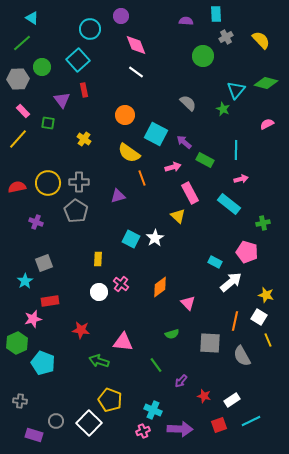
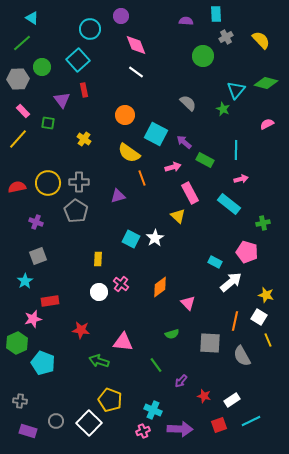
gray square at (44, 263): moved 6 px left, 7 px up
purple rectangle at (34, 435): moved 6 px left, 4 px up
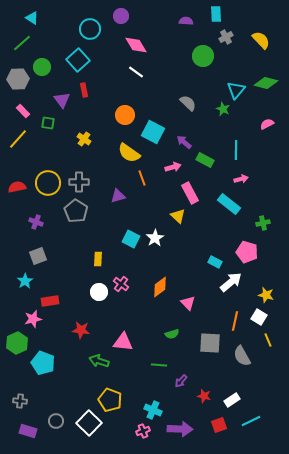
pink diamond at (136, 45): rotated 10 degrees counterclockwise
cyan square at (156, 134): moved 3 px left, 2 px up
green line at (156, 365): moved 3 px right; rotated 49 degrees counterclockwise
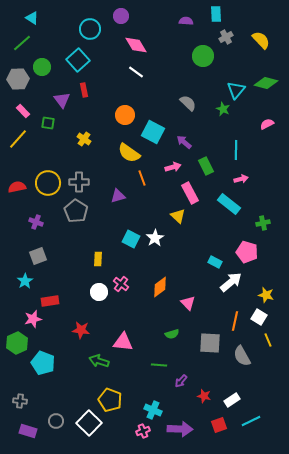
green rectangle at (205, 160): moved 1 px right, 6 px down; rotated 36 degrees clockwise
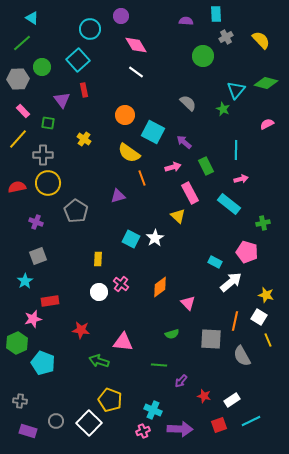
gray cross at (79, 182): moved 36 px left, 27 px up
gray square at (210, 343): moved 1 px right, 4 px up
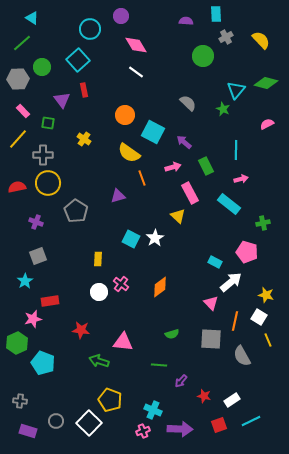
pink triangle at (188, 303): moved 23 px right
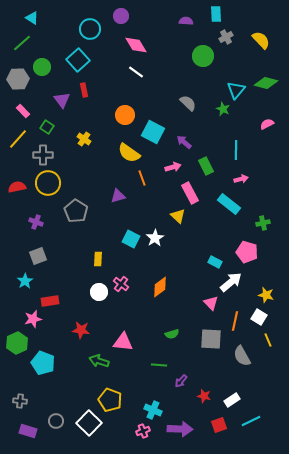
green square at (48, 123): moved 1 px left, 4 px down; rotated 24 degrees clockwise
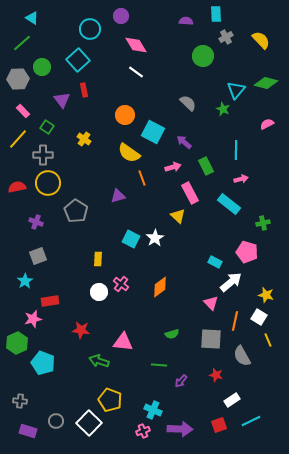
red star at (204, 396): moved 12 px right, 21 px up
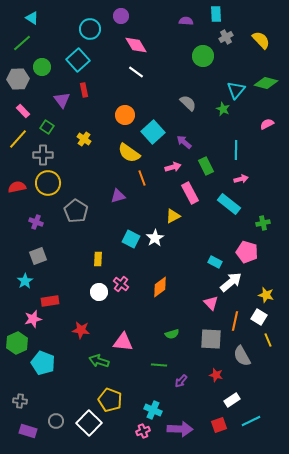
cyan square at (153, 132): rotated 20 degrees clockwise
yellow triangle at (178, 216): moved 5 px left; rotated 49 degrees clockwise
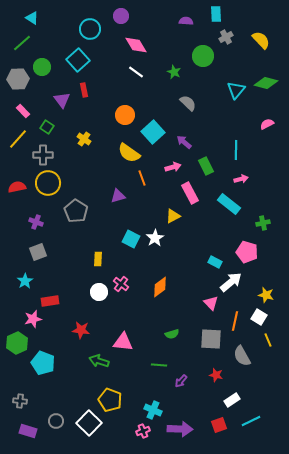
green star at (223, 109): moved 49 px left, 37 px up
gray square at (38, 256): moved 4 px up
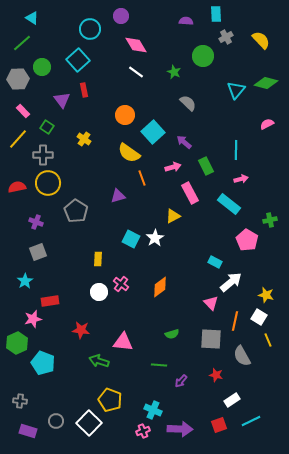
green cross at (263, 223): moved 7 px right, 3 px up
pink pentagon at (247, 252): moved 12 px up; rotated 15 degrees clockwise
